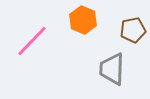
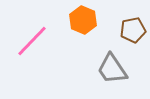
gray trapezoid: rotated 36 degrees counterclockwise
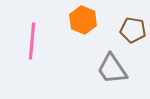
brown pentagon: rotated 20 degrees clockwise
pink line: rotated 39 degrees counterclockwise
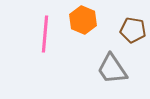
pink line: moved 13 px right, 7 px up
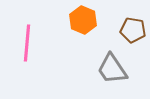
pink line: moved 18 px left, 9 px down
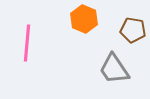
orange hexagon: moved 1 px right, 1 px up
gray trapezoid: moved 2 px right
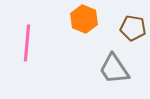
brown pentagon: moved 2 px up
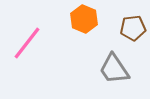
brown pentagon: rotated 15 degrees counterclockwise
pink line: rotated 33 degrees clockwise
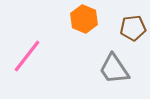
pink line: moved 13 px down
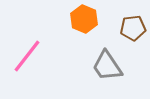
gray trapezoid: moved 7 px left, 3 px up
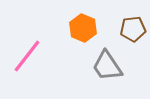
orange hexagon: moved 1 px left, 9 px down
brown pentagon: moved 1 px down
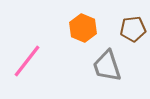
pink line: moved 5 px down
gray trapezoid: rotated 16 degrees clockwise
